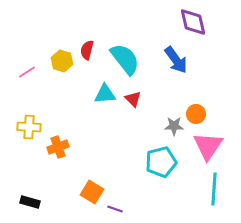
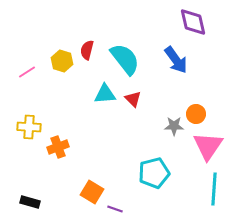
cyan pentagon: moved 7 px left, 11 px down
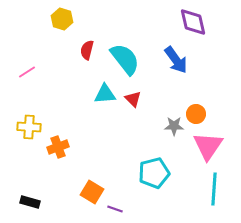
yellow hexagon: moved 42 px up
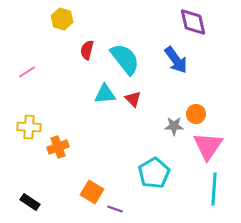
cyan pentagon: rotated 16 degrees counterclockwise
black rectangle: rotated 18 degrees clockwise
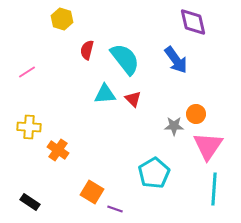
orange cross: moved 3 px down; rotated 35 degrees counterclockwise
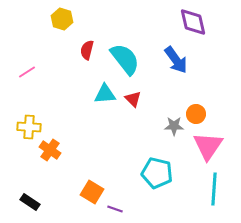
orange cross: moved 8 px left
cyan pentagon: moved 3 px right; rotated 28 degrees counterclockwise
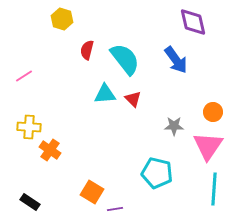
pink line: moved 3 px left, 4 px down
orange circle: moved 17 px right, 2 px up
purple line: rotated 28 degrees counterclockwise
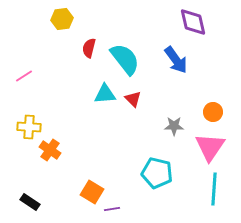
yellow hexagon: rotated 25 degrees counterclockwise
red semicircle: moved 2 px right, 2 px up
pink triangle: moved 2 px right, 1 px down
purple line: moved 3 px left
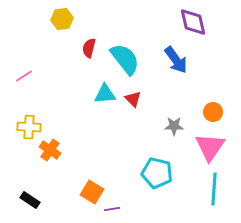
black rectangle: moved 2 px up
